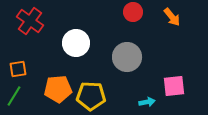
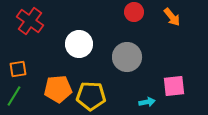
red circle: moved 1 px right
white circle: moved 3 px right, 1 px down
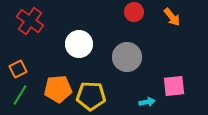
orange square: rotated 18 degrees counterclockwise
green line: moved 6 px right, 1 px up
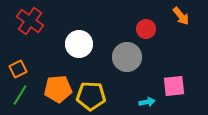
red circle: moved 12 px right, 17 px down
orange arrow: moved 9 px right, 1 px up
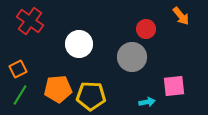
gray circle: moved 5 px right
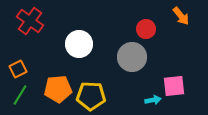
cyan arrow: moved 6 px right, 2 px up
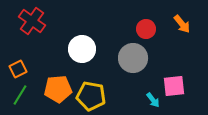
orange arrow: moved 1 px right, 8 px down
red cross: moved 2 px right
white circle: moved 3 px right, 5 px down
gray circle: moved 1 px right, 1 px down
yellow pentagon: rotated 8 degrees clockwise
cyan arrow: rotated 63 degrees clockwise
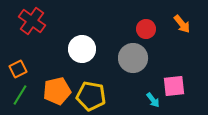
orange pentagon: moved 1 px left, 2 px down; rotated 8 degrees counterclockwise
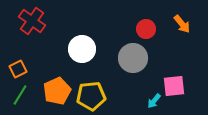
orange pentagon: rotated 12 degrees counterclockwise
yellow pentagon: rotated 16 degrees counterclockwise
cyan arrow: moved 1 px right, 1 px down; rotated 77 degrees clockwise
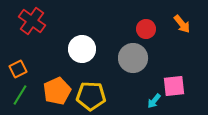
yellow pentagon: rotated 8 degrees clockwise
